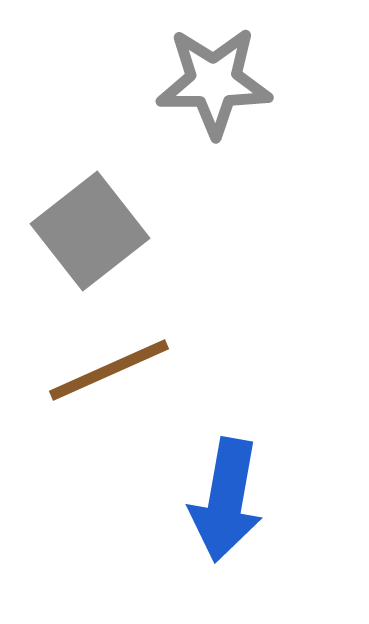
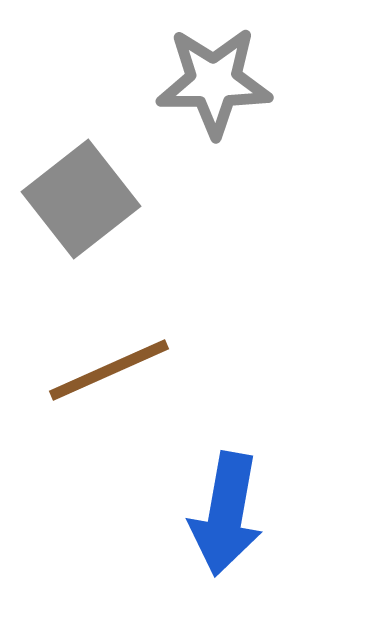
gray square: moved 9 px left, 32 px up
blue arrow: moved 14 px down
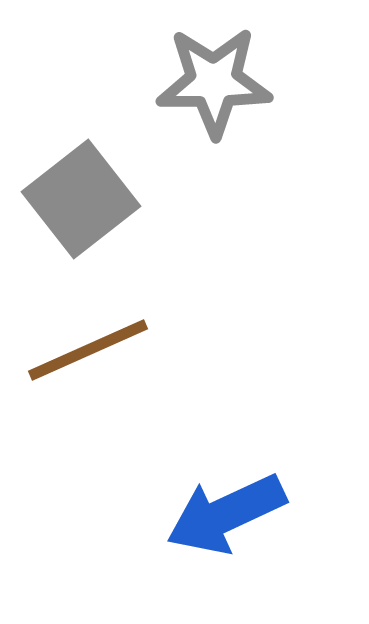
brown line: moved 21 px left, 20 px up
blue arrow: rotated 55 degrees clockwise
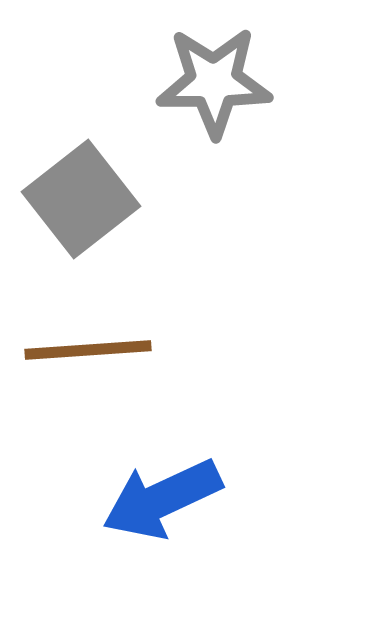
brown line: rotated 20 degrees clockwise
blue arrow: moved 64 px left, 15 px up
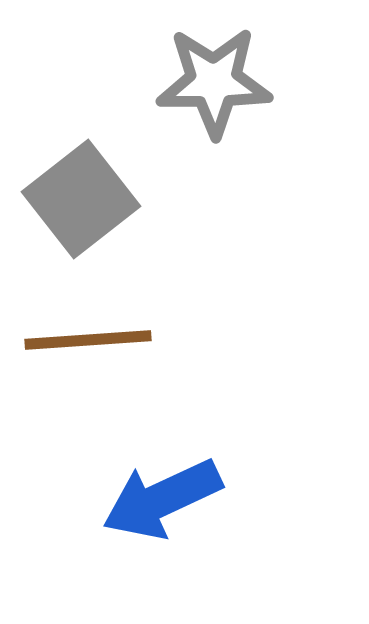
brown line: moved 10 px up
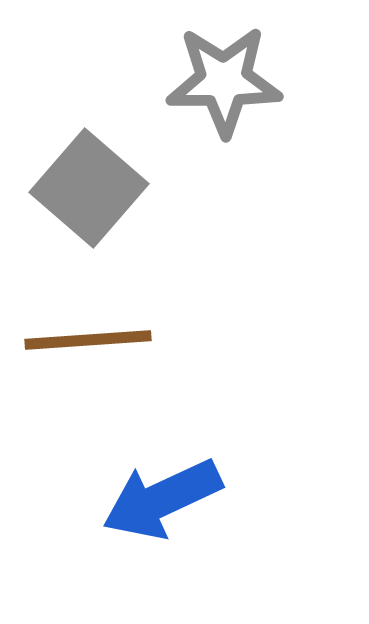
gray star: moved 10 px right, 1 px up
gray square: moved 8 px right, 11 px up; rotated 11 degrees counterclockwise
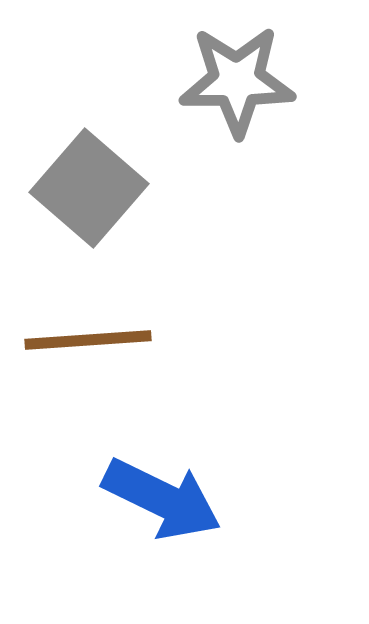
gray star: moved 13 px right
blue arrow: rotated 129 degrees counterclockwise
